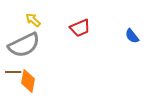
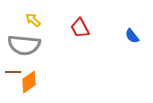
red trapezoid: rotated 85 degrees clockwise
gray semicircle: rotated 32 degrees clockwise
orange diamond: moved 1 px right, 1 px down; rotated 45 degrees clockwise
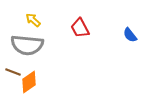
blue semicircle: moved 2 px left, 1 px up
gray semicircle: moved 3 px right
brown line: rotated 21 degrees clockwise
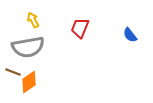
yellow arrow: rotated 21 degrees clockwise
red trapezoid: rotated 50 degrees clockwise
gray semicircle: moved 1 px right, 2 px down; rotated 16 degrees counterclockwise
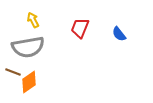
blue semicircle: moved 11 px left, 1 px up
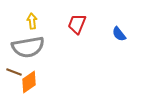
yellow arrow: moved 1 px left, 1 px down; rotated 21 degrees clockwise
red trapezoid: moved 3 px left, 4 px up
brown line: moved 1 px right
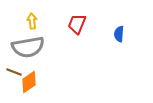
blue semicircle: rotated 42 degrees clockwise
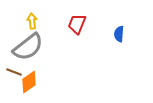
gray semicircle: rotated 28 degrees counterclockwise
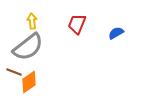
blue semicircle: moved 3 px left, 1 px up; rotated 56 degrees clockwise
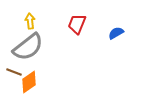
yellow arrow: moved 2 px left
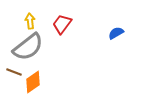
red trapezoid: moved 15 px left; rotated 15 degrees clockwise
orange diamond: moved 4 px right
